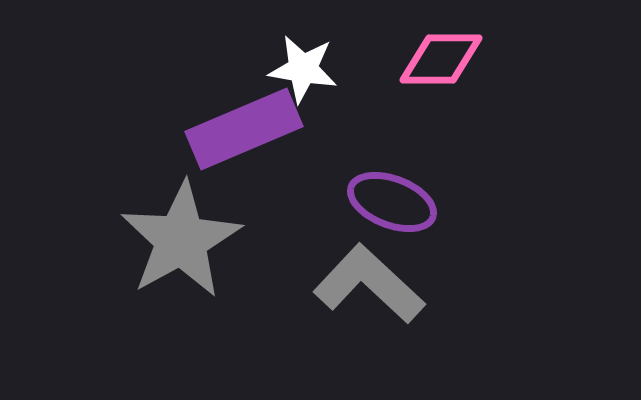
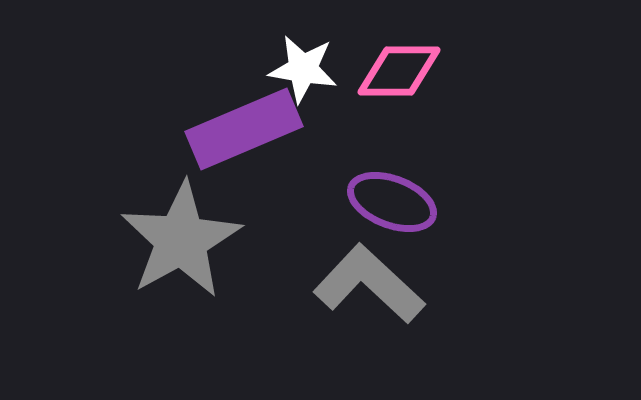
pink diamond: moved 42 px left, 12 px down
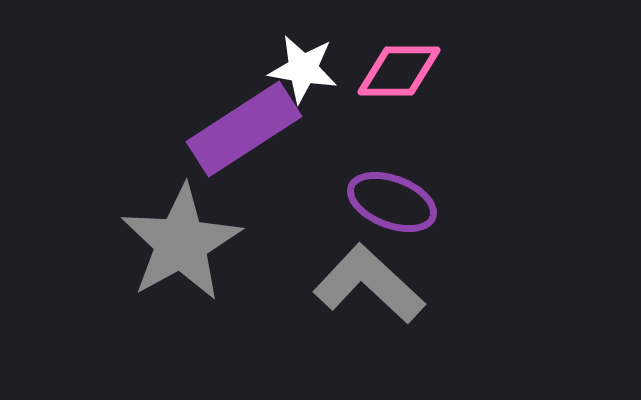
purple rectangle: rotated 10 degrees counterclockwise
gray star: moved 3 px down
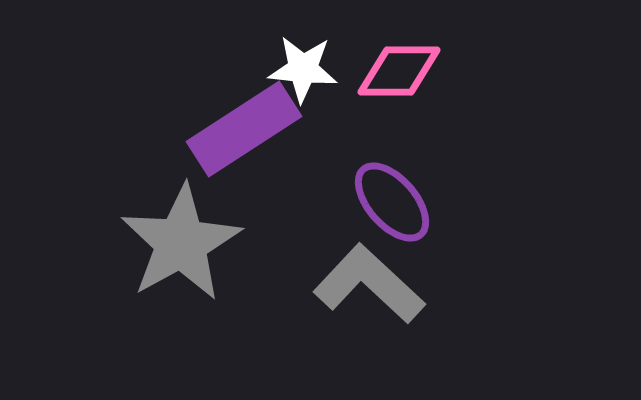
white star: rotated 4 degrees counterclockwise
purple ellipse: rotated 28 degrees clockwise
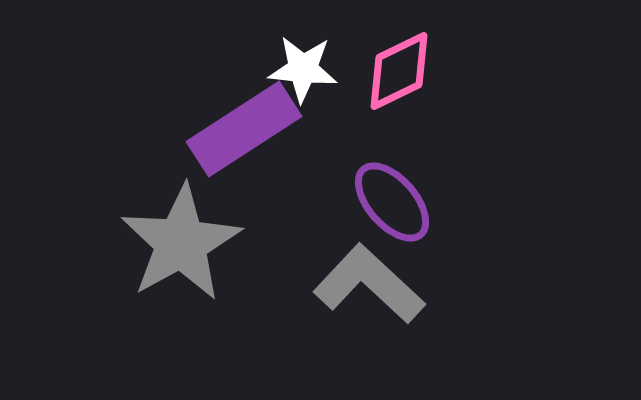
pink diamond: rotated 26 degrees counterclockwise
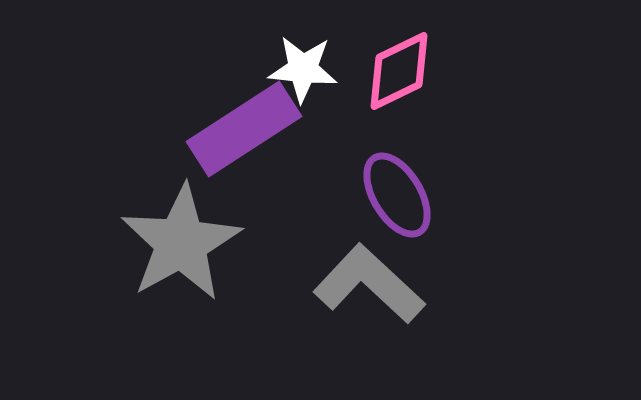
purple ellipse: moved 5 px right, 7 px up; rotated 10 degrees clockwise
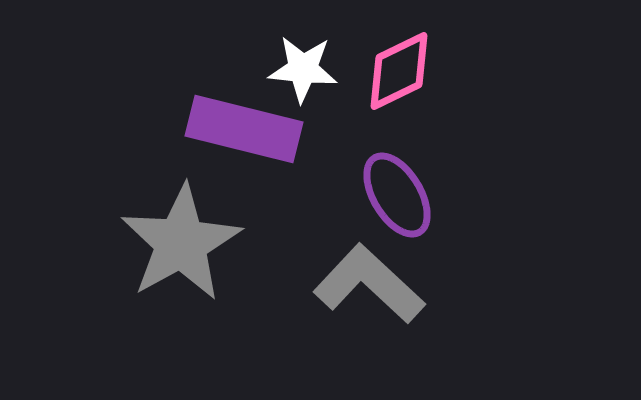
purple rectangle: rotated 47 degrees clockwise
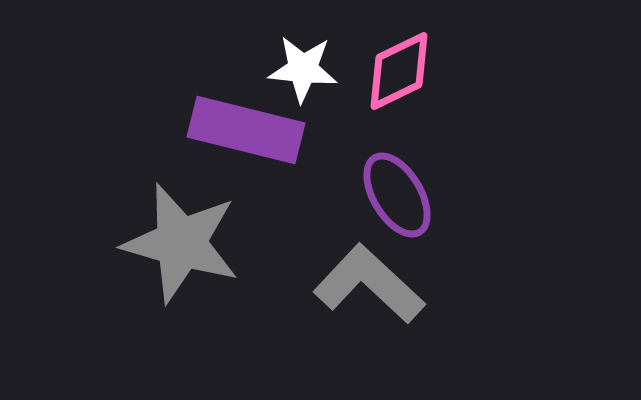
purple rectangle: moved 2 px right, 1 px down
gray star: rotated 27 degrees counterclockwise
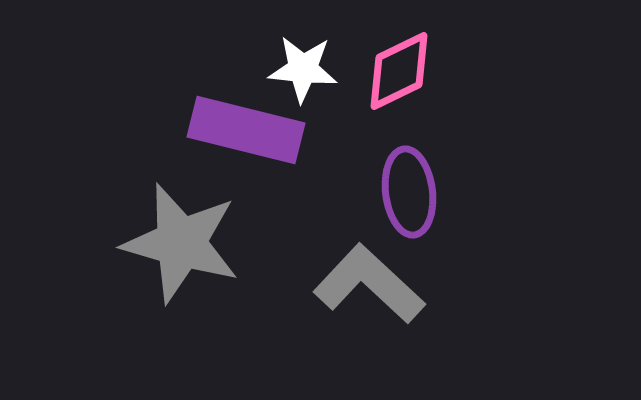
purple ellipse: moved 12 px right, 3 px up; rotated 24 degrees clockwise
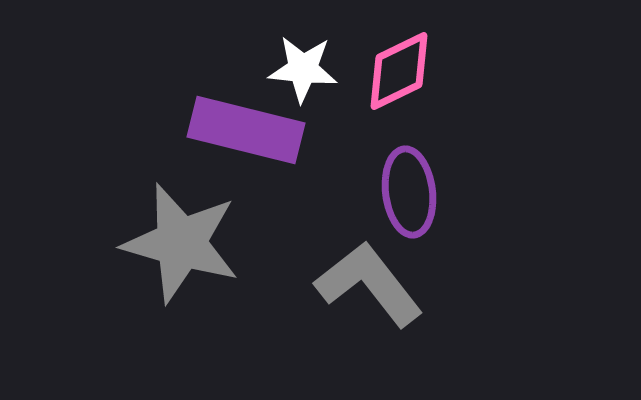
gray L-shape: rotated 9 degrees clockwise
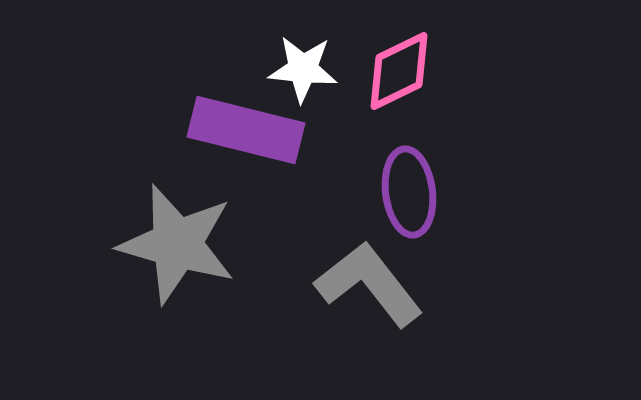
gray star: moved 4 px left, 1 px down
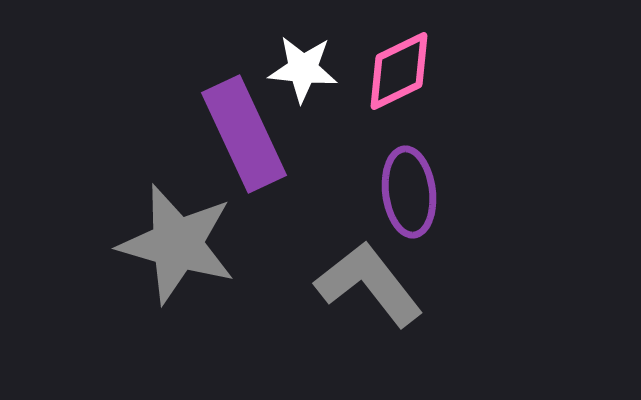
purple rectangle: moved 2 px left, 4 px down; rotated 51 degrees clockwise
